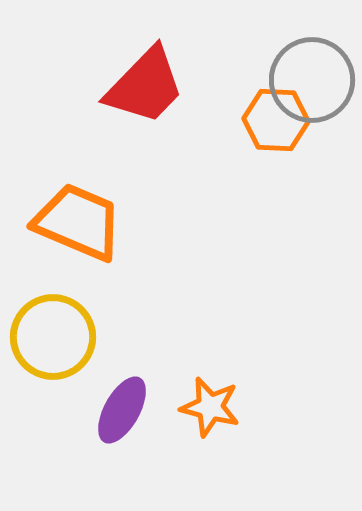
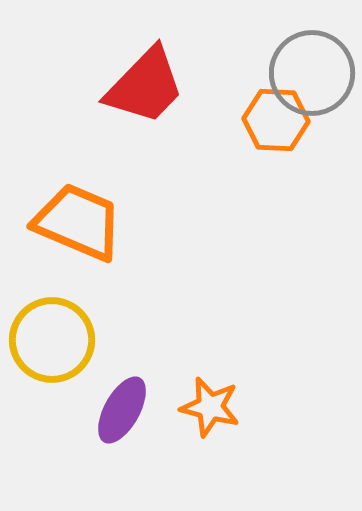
gray circle: moved 7 px up
yellow circle: moved 1 px left, 3 px down
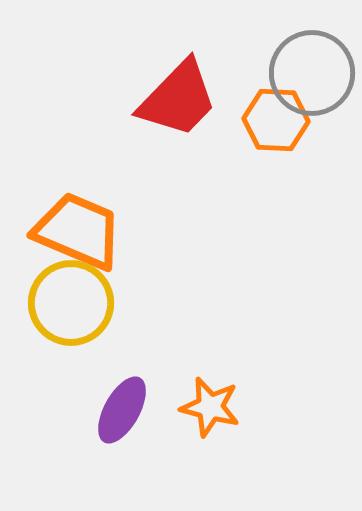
red trapezoid: moved 33 px right, 13 px down
orange trapezoid: moved 9 px down
yellow circle: moved 19 px right, 37 px up
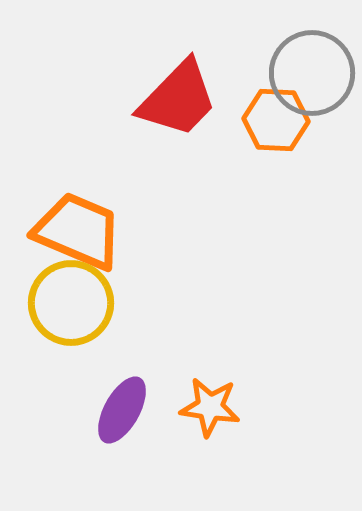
orange star: rotated 6 degrees counterclockwise
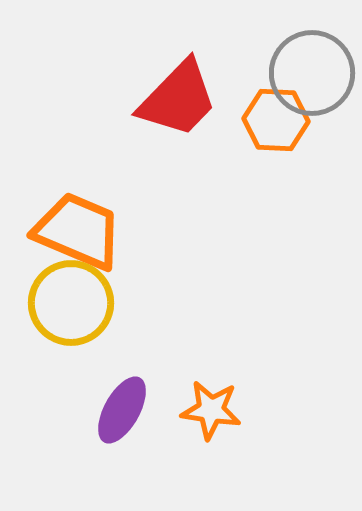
orange star: moved 1 px right, 3 px down
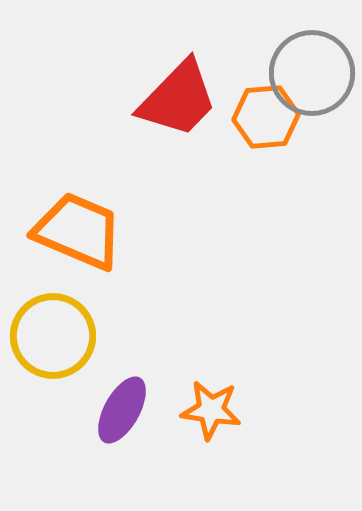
orange hexagon: moved 10 px left, 3 px up; rotated 8 degrees counterclockwise
yellow circle: moved 18 px left, 33 px down
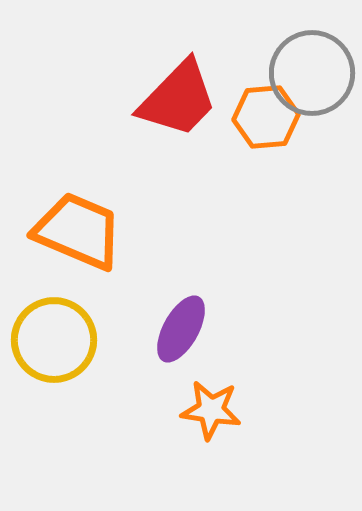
yellow circle: moved 1 px right, 4 px down
purple ellipse: moved 59 px right, 81 px up
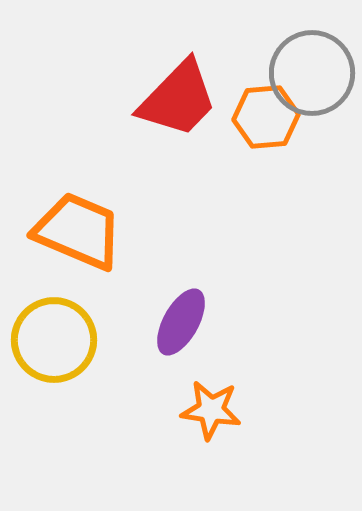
purple ellipse: moved 7 px up
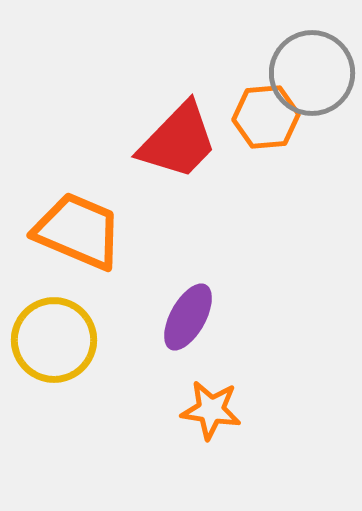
red trapezoid: moved 42 px down
purple ellipse: moved 7 px right, 5 px up
